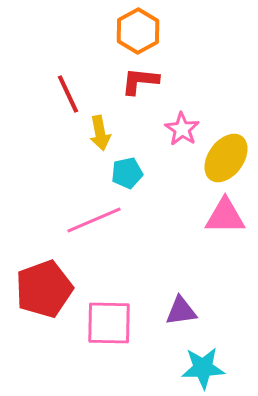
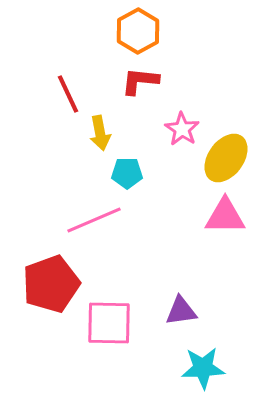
cyan pentagon: rotated 12 degrees clockwise
red pentagon: moved 7 px right, 5 px up
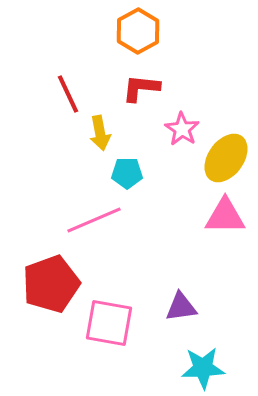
red L-shape: moved 1 px right, 7 px down
purple triangle: moved 4 px up
pink square: rotated 9 degrees clockwise
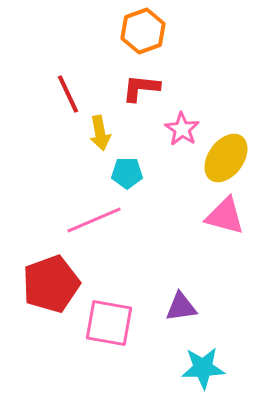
orange hexagon: moved 5 px right; rotated 9 degrees clockwise
pink triangle: rotated 15 degrees clockwise
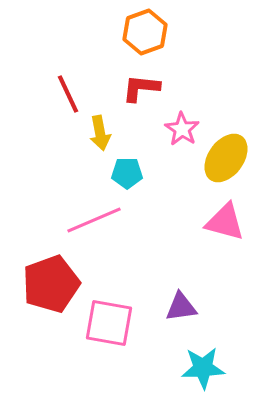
orange hexagon: moved 2 px right, 1 px down
pink triangle: moved 6 px down
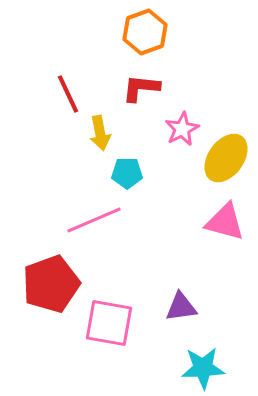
pink star: rotated 12 degrees clockwise
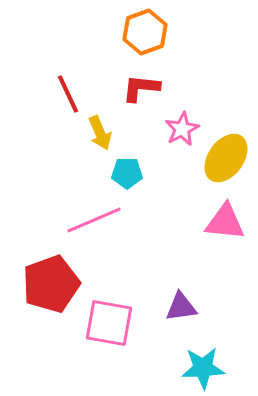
yellow arrow: rotated 12 degrees counterclockwise
pink triangle: rotated 9 degrees counterclockwise
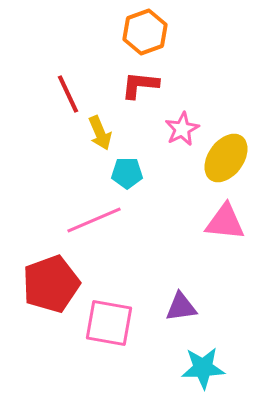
red L-shape: moved 1 px left, 3 px up
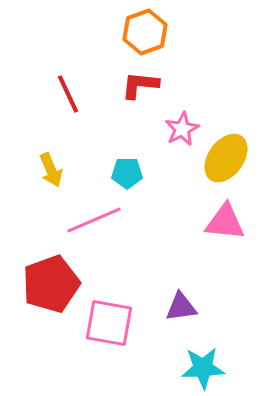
yellow arrow: moved 49 px left, 37 px down
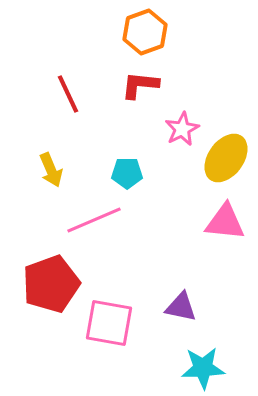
purple triangle: rotated 20 degrees clockwise
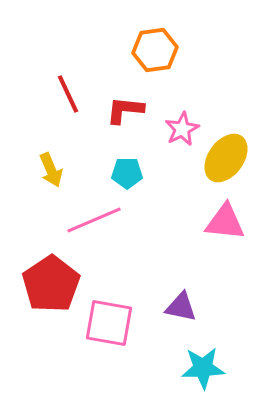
orange hexagon: moved 10 px right, 18 px down; rotated 12 degrees clockwise
red L-shape: moved 15 px left, 25 px down
red pentagon: rotated 14 degrees counterclockwise
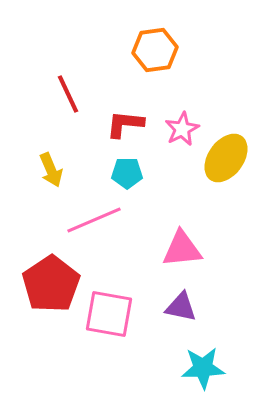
red L-shape: moved 14 px down
pink triangle: moved 43 px left, 27 px down; rotated 12 degrees counterclockwise
pink square: moved 9 px up
